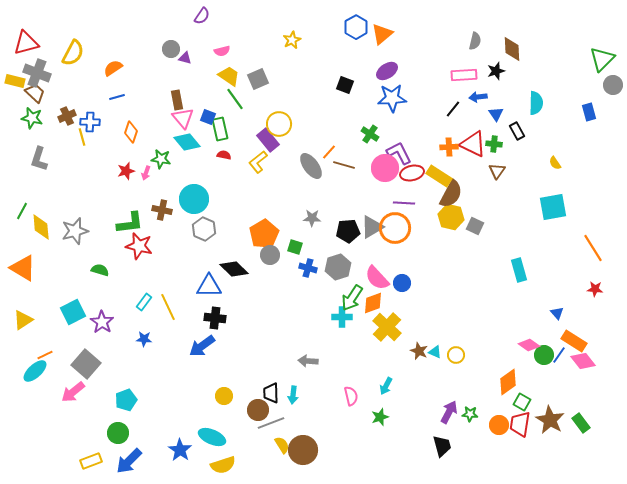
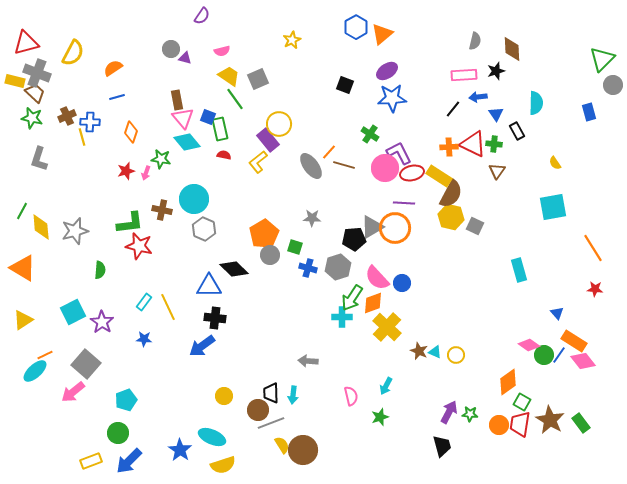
black pentagon at (348, 231): moved 6 px right, 8 px down
green semicircle at (100, 270): rotated 78 degrees clockwise
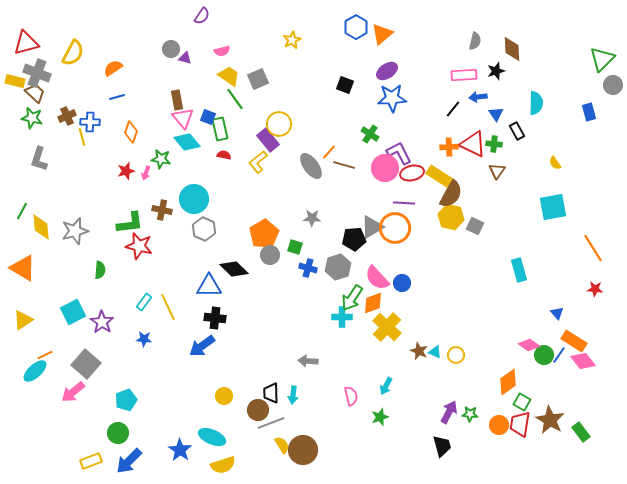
green rectangle at (581, 423): moved 9 px down
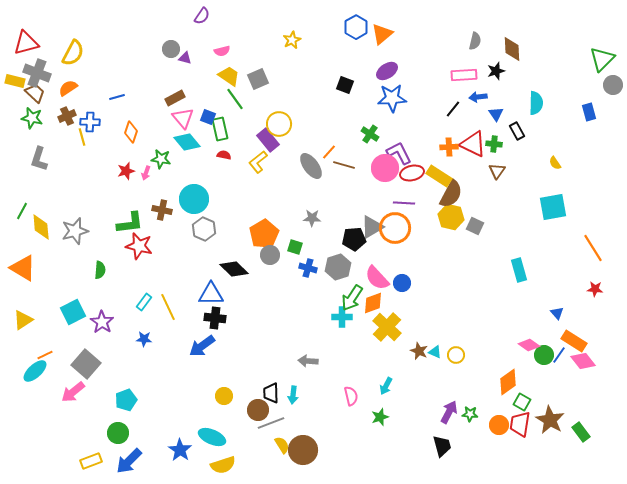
orange semicircle at (113, 68): moved 45 px left, 20 px down
brown rectangle at (177, 100): moved 2 px left, 2 px up; rotated 72 degrees clockwise
blue triangle at (209, 286): moved 2 px right, 8 px down
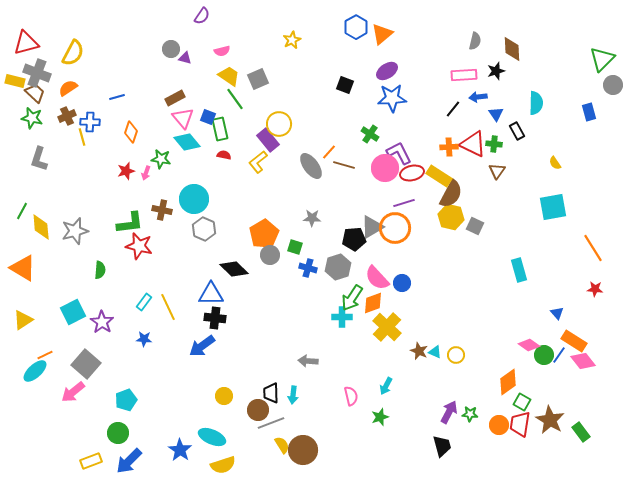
purple line at (404, 203): rotated 20 degrees counterclockwise
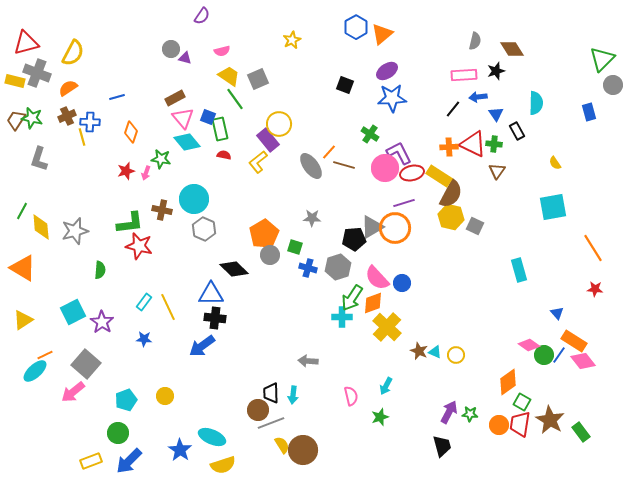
brown diamond at (512, 49): rotated 30 degrees counterclockwise
brown trapezoid at (35, 93): moved 19 px left, 27 px down; rotated 100 degrees counterclockwise
yellow circle at (224, 396): moved 59 px left
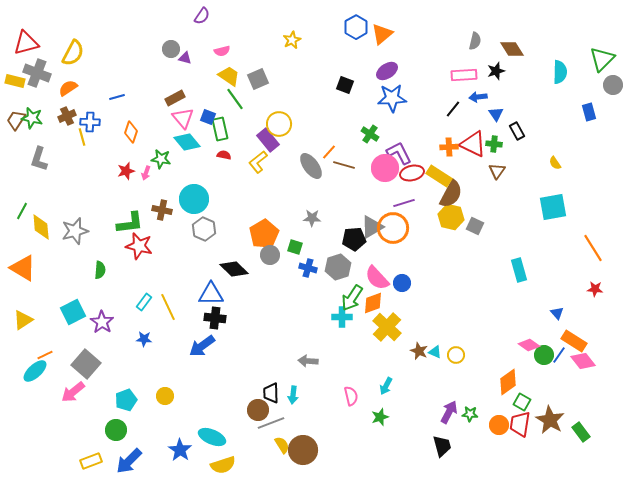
cyan semicircle at (536, 103): moved 24 px right, 31 px up
orange circle at (395, 228): moved 2 px left
green circle at (118, 433): moved 2 px left, 3 px up
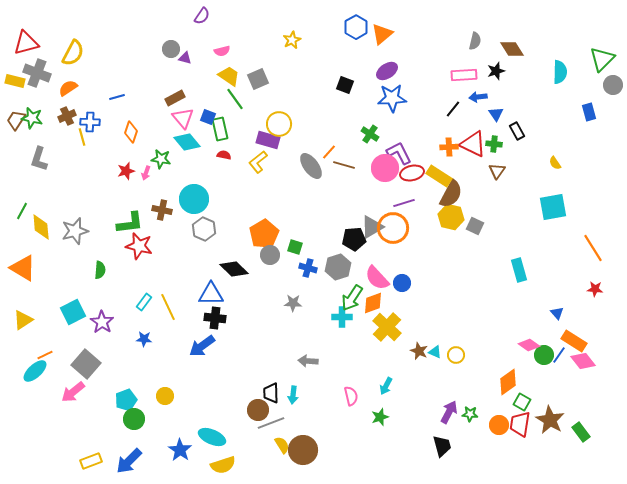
purple rectangle at (268, 140): rotated 35 degrees counterclockwise
gray star at (312, 218): moved 19 px left, 85 px down
green circle at (116, 430): moved 18 px right, 11 px up
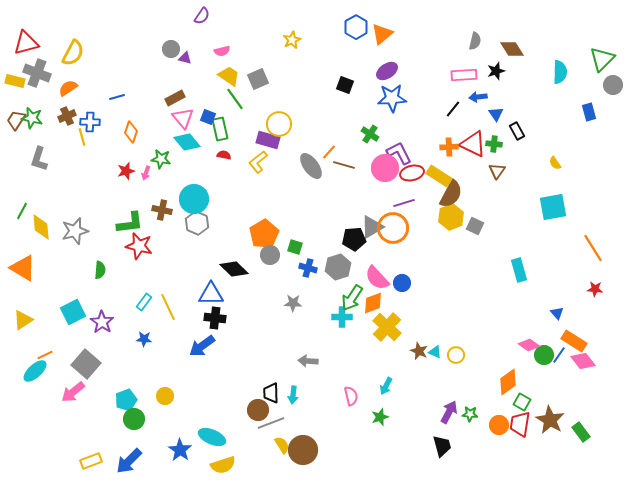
yellow hexagon at (451, 217): rotated 25 degrees clockwise
gray hexagon at (204, 229): moved 7 px left, 6 px up
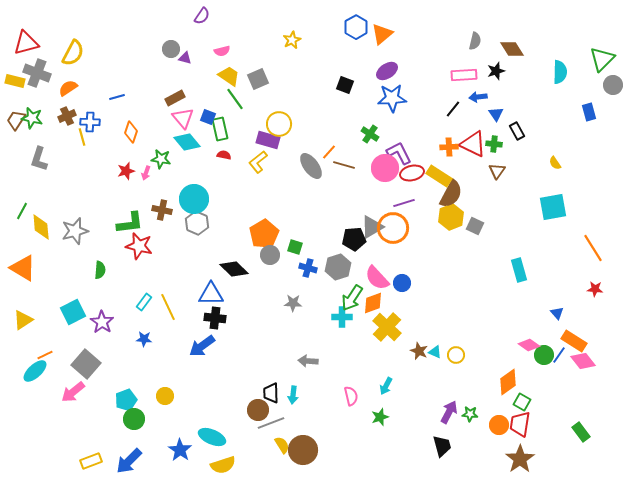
brown star at (550, 420): moved 30 px left, 39 px down; rotated 8 degrees clockwise
